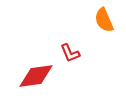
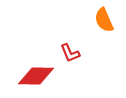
red diamond: rotated 9 degrees clockwise
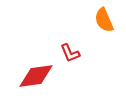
red diamond: rotated 9 degrees counterclockwise
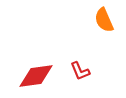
red L-shape: moved 10 px right, 18 px down
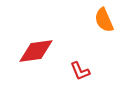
red diamond: moved 25 px up
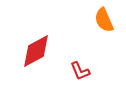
red diamond: rotated 21 degrees counterclockwise
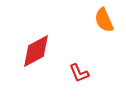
red L-shape: moved 1 px left, 2 px down
